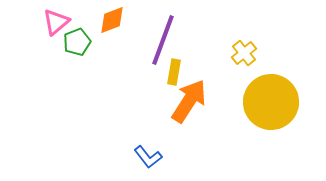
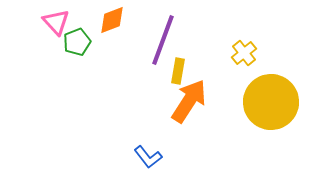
pink triangle: rotated 32 degrees counterclockwise
yellow rectangle: moved 4 px right, 1 px up
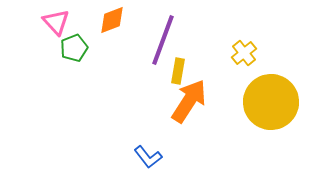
green pentagon: moved 3 px left, 6 px down
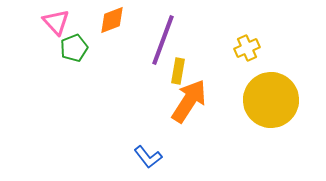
yellow cross: moved 3 px right, 5 px up; rotated 15 degrees clockwise
yellow circle: moved 2 px up
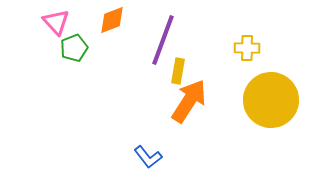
yellow cross: rotated 25 degrees clockwise
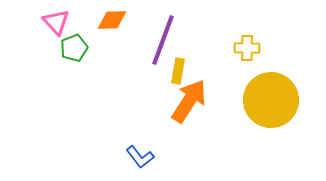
orange diamond: rotated 20 degrees clockwise
blue L-shape: moved 8 px left
